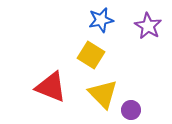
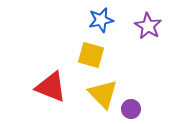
yellow square: rotated 16 degrees counterclockwise
purple circle: moved 1 px up
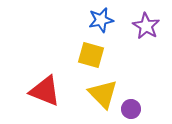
purple star: moved 2 px left
red triangle: moved 6 px left, 4 px down
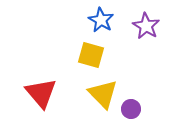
blue star: rotated 30 degrees counterclockwise
red triangle: moved 4 px left, 2 px down; rotated 28 degrees clockwise
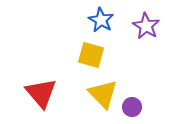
purple circle: moved 1 px right, 2 px up
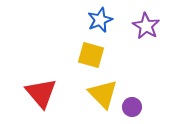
blue star: moved 1 px left; rotated 20 degrees clockwise
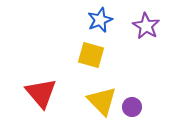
yellow triangle: moved 1 px left, 7 px down
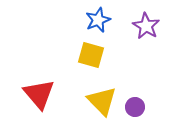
blue star: moved 2 px left
red triangle: moved 2 px left, 1 px down
purple circle: moved 3 px right
